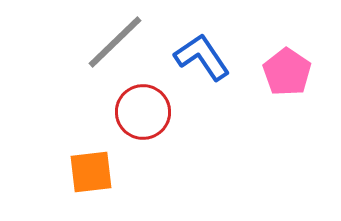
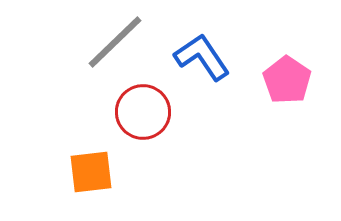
pink pentagon: moved 8 px down
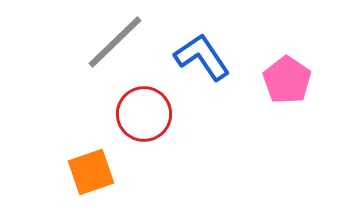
red circle: moved 1 px right, 2 px down
orange square: rotated 12 degrees counterclockwise
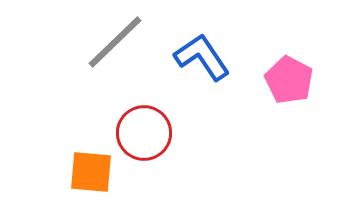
pink pentagon: moved 2 px right; rotated 6 degrees counterclockwise
red circle: moved 19 px down
orange square: rotated 24 degrees clockwise
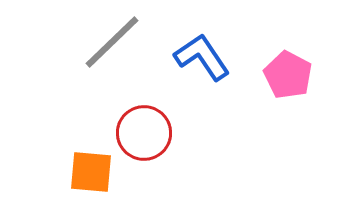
gray line: moved 3 px left
pink pentagon: moved 1 px left, 5 px up
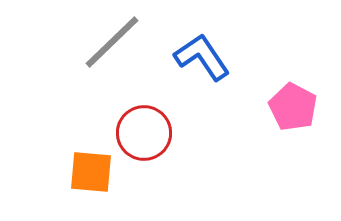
pink pentagon: moved 5 px right, 32 px down
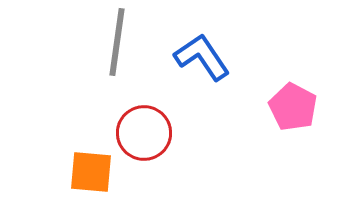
gray line: moved 5 px right; rotated 38 degrees counterclockwise
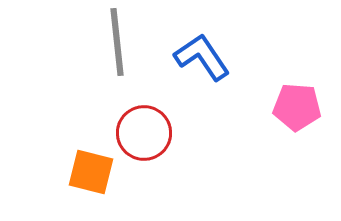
gray line: rotated 14 degrees counterclockwise
pink pentagon: moved 4 px right; rotated 24 degrees counterclockwise
orange square: rotated 9 degrees clockwise
